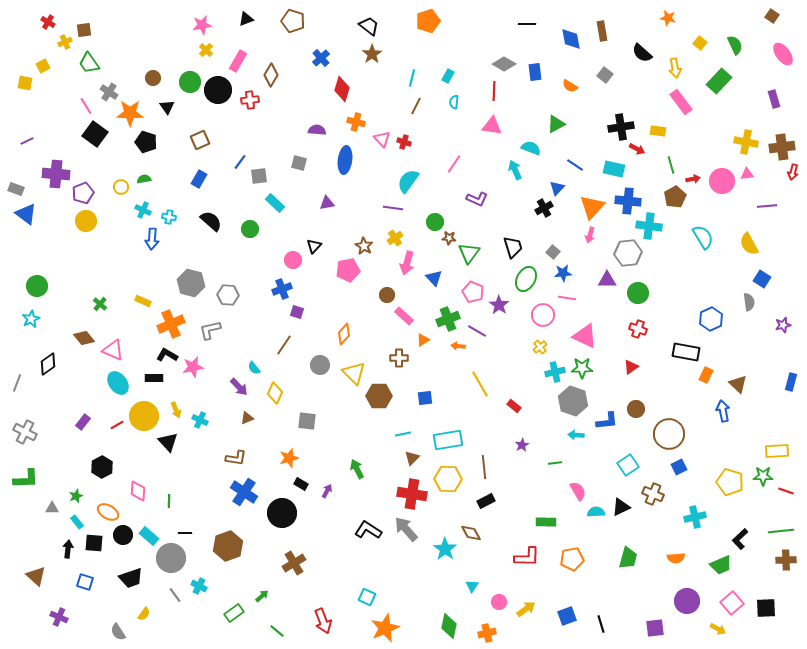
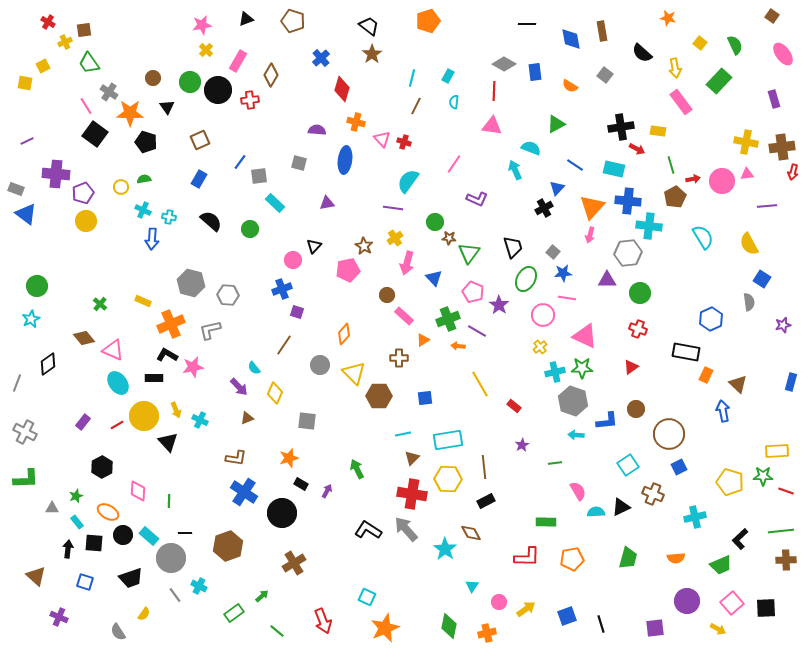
green circle at (638, 293): moved 2 px right
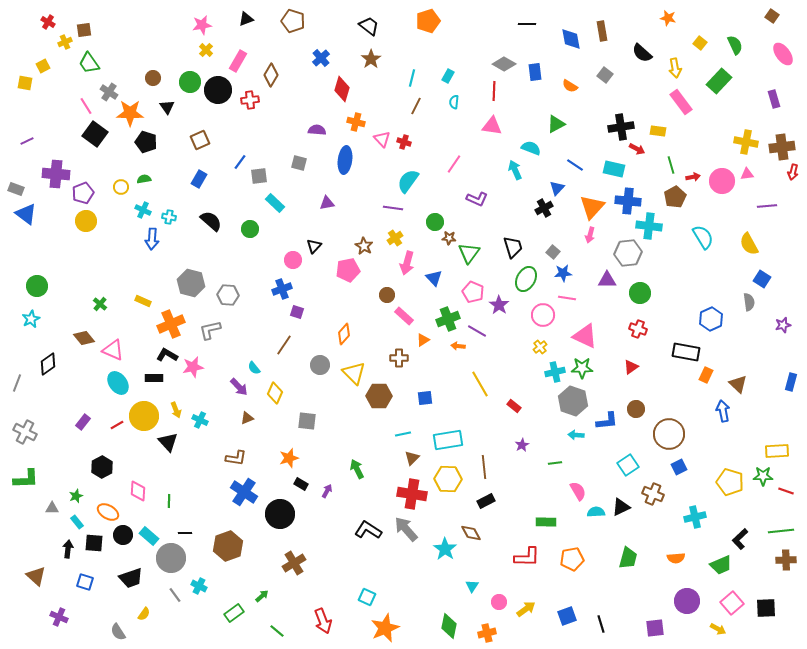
brown star at (372, 54): moved 1 px left, 5 px down
red arrow at (693, 179): moved 2 px up
black circle at (282, 513): moved 2 px left, 1 px down
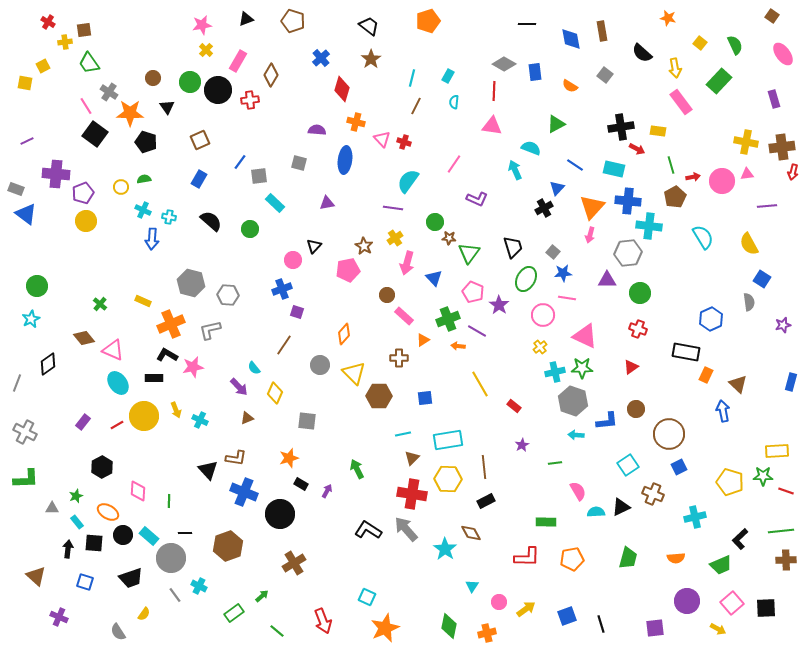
yellow cross at (65, 42): rotated 16 degrees clockwise
black triangle at (168, 442): moved 40 px right, 28 px down
blue cross at (244, 492): rotated 12 degrees counterclockwise
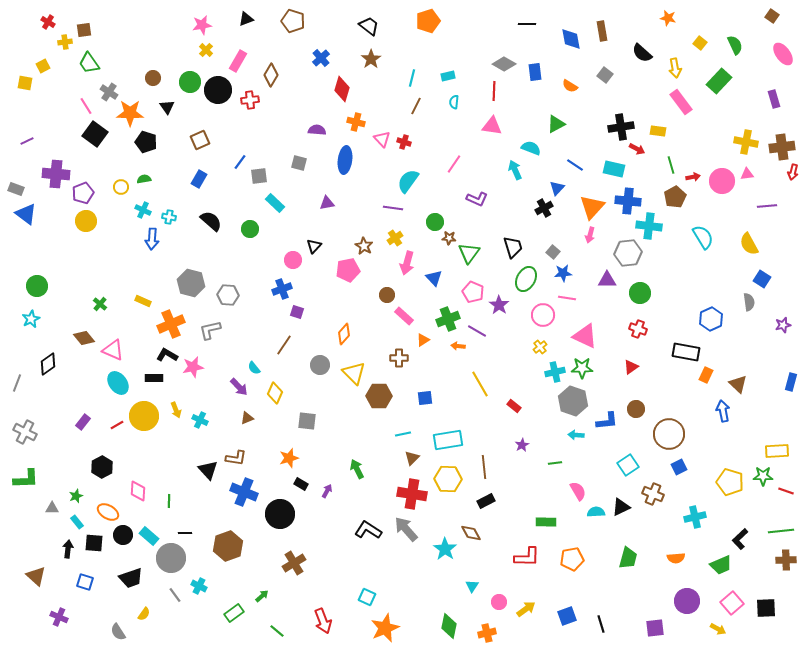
cyan rectangle at (448, 76): rotated 48 degrees clockwise
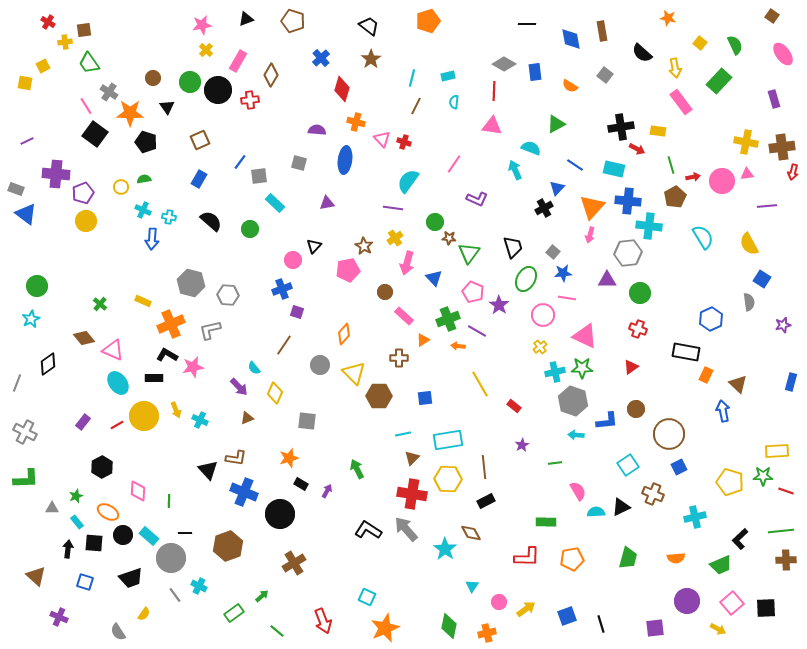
brown circle at (387, 295): moved 2 px left, 3 px up
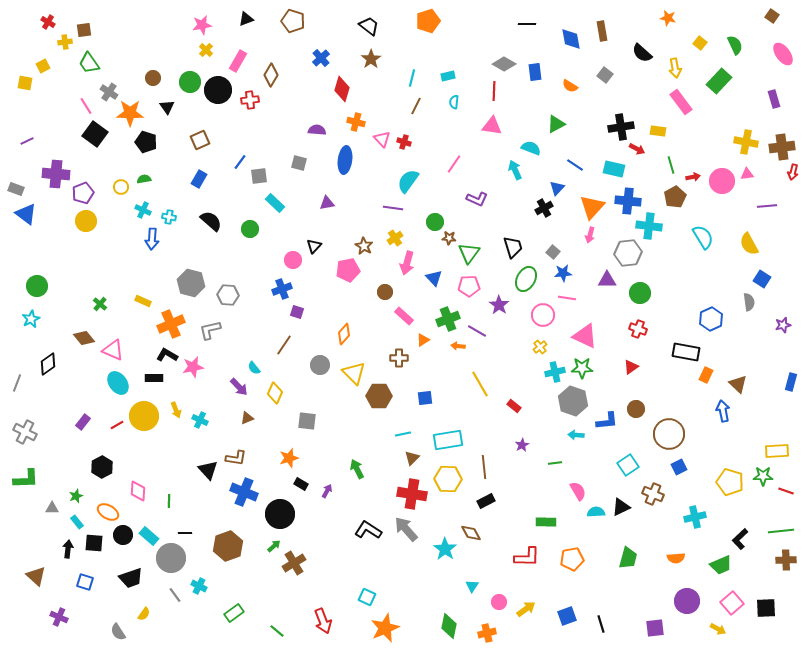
pink pentagon at (473, 292): moved 4 px left, 6 px up; rotated 25 degrees counterclockwise
green arrow at (262, 596): moved 12 px right, 50 px up
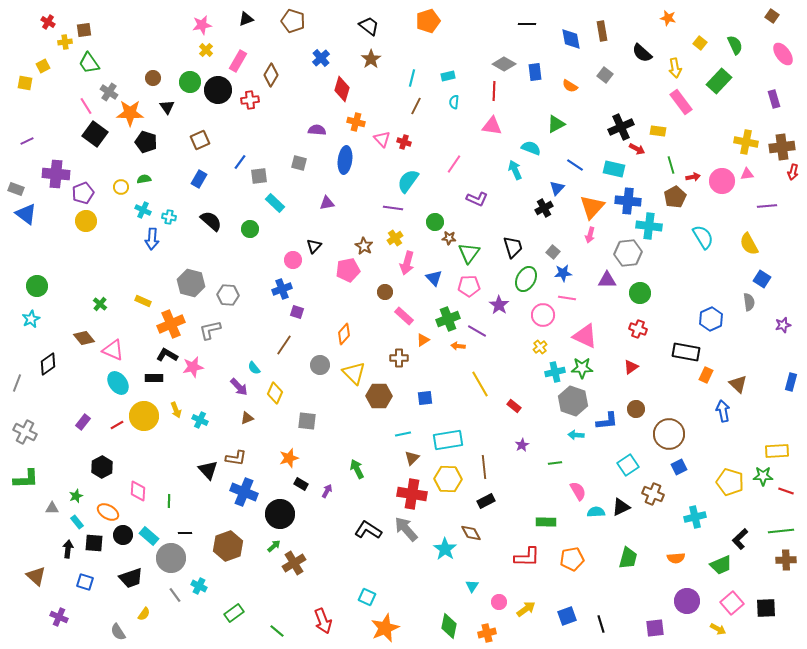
black cross at (621, 127): rotated 15 degrees counterclockwise
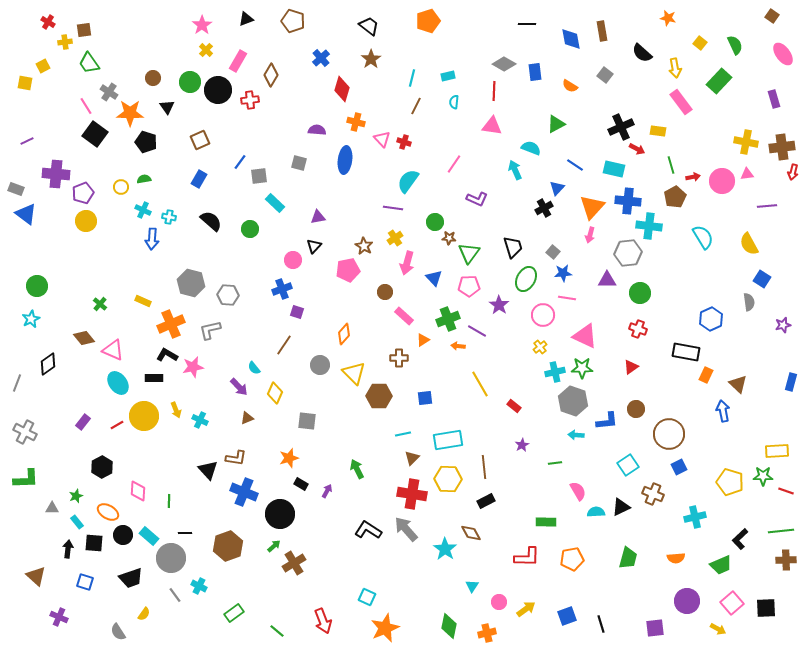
pink star at (202, 25): rotated 24 degrees counterclockwise
purple triangle at (327, 203): moved 9 px left, 14 px down
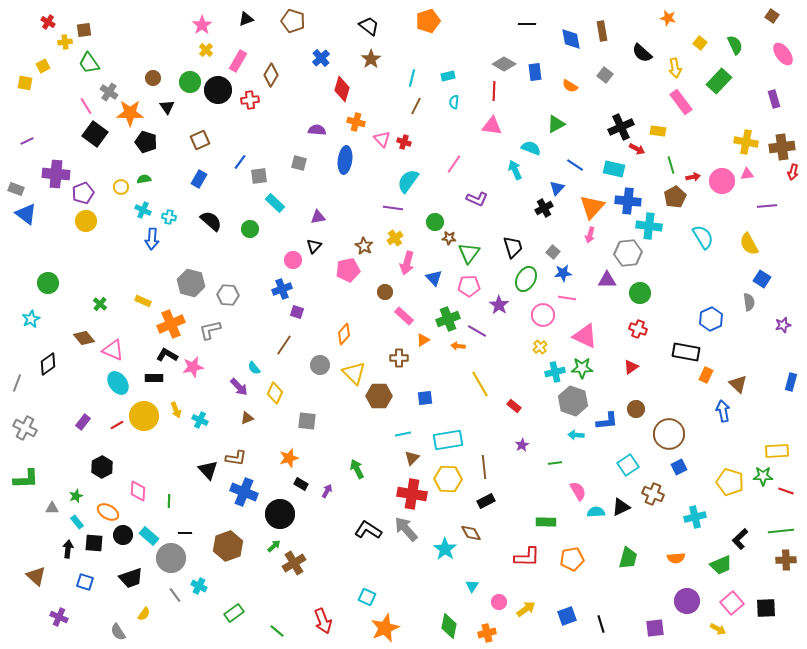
green circle at (37, 286): moved 11 px right, 3 px up
gray cross at (25, 432): moved 4 px up
